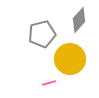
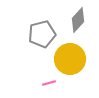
gray diamond: moved 1 px left
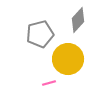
gray pentagon: moved 2 px left
yellow circle: moved 2 px left
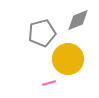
gray diamond: rotated 25 degrees clockwise
gray pentagon: moved 2 px right, 1 px up
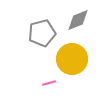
yellow circle: moved 4 px right
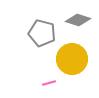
gray diamond: rotated 40 degrees clockwise
gray pentagon: rotated 28 degrees clockwise
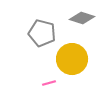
gray diamond: moved 4 px right, 2 px up
